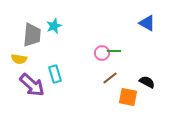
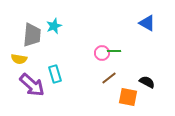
brown line: moved 1 px left
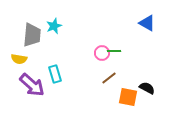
black semicircle: moved 6 px down
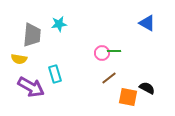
cyan star: moved 5 px right, 2 px up; rotated 14 degrees clockwise
purple arrow: moved 1 px left, 2 px down; rotated 12 degrees counterclockwise
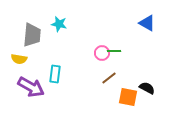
cyan star: rotated 21 degrees clockwise
cyan rectangle: rotated 24 degrees clockwise
